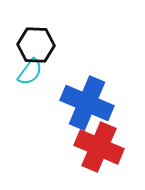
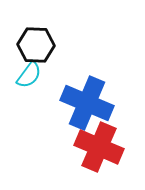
cyan semicircle: moved 1 px left, 3 px down
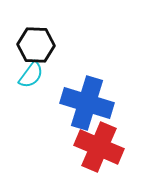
cyan semicircle: moved 2 px right
blue cross: rotated 6 degrees counterclockwise
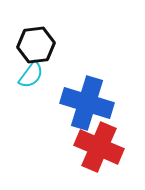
black hexagon: rotated 9 degrees counterclockwise
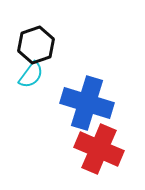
black hexagon: rotated 12 degrees counterclockwise
red cross: moved 2 px down
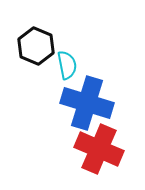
black hexagon: moved 1 px down; rotated 18 degrees counterclockwise
cyan semicircle: moved 36 px right, 10 px up; rotated 48 degrees counterclockwise
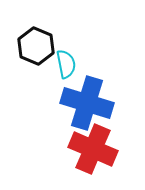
cyan semicircle: moved 1 px left, 1 px up
red cross: moved 6 px left
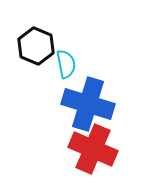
blue cross: moved 1 px right, 1 px down
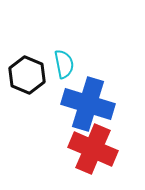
black hexagon: moved 9 px left, 29 px down
cyan semicircle: moved 2 px left
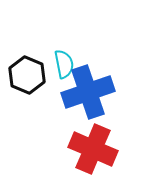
blue cross: moved 12 px up; rotated 36 degrees counterclockwise
